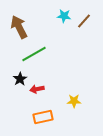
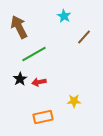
cyan star: rotated 24 degrees clockwise
brown line: moved 16 px down
red arrow: moved 2 px right, 7 px up
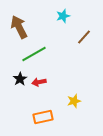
cyan star: moved 1 px left; rotated 24 degrees clockwise
yellow star: rotated 16 degrees counterclockwise
